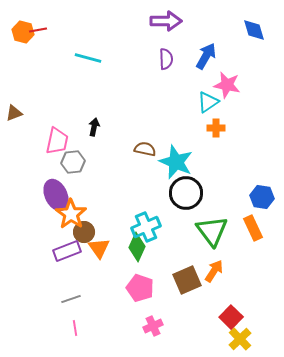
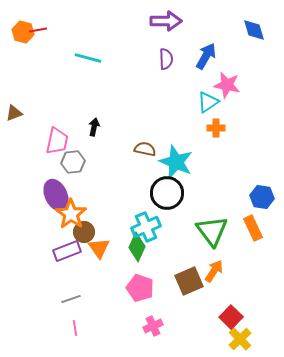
black circle: moved 19 px left
brown square: moved 2 px right, 1 px down
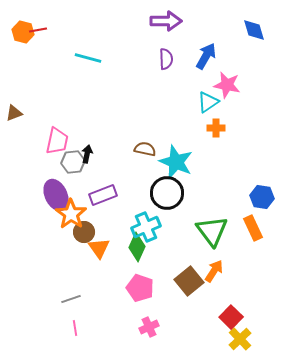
black arrow: moved 7 px left, 27 px down
purple rectangle: moved 36 px right, 56 px up
brown square: rotated 16 degrees counterclockwise
pink cross: moved 4 px left, 1 px down
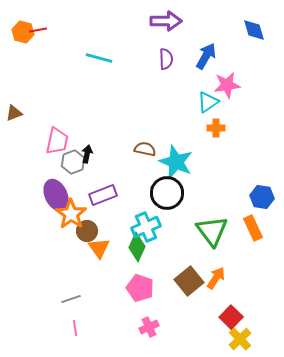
cyan line: moved 11 px right
pink star: rotated 20 degrees counterclockwise
gray hexagon: rotated 15 degrees counterclockwise
brown circle: moved 3 px right, 1 px up
orange arrow: moved 2 px right, 7 px down
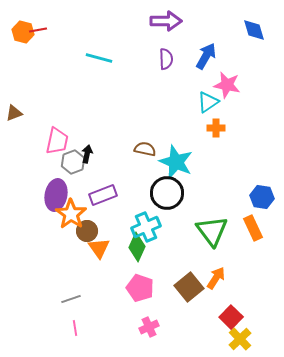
pink star: rotated 20 degrees clockwise
purple ellipse: rotated 36 degrees clockwise
brown square: moved 6 px down
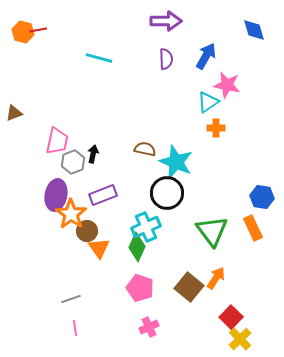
black arrow: moved 6 px right
brown square: rotated 12 degrees counterclockwise
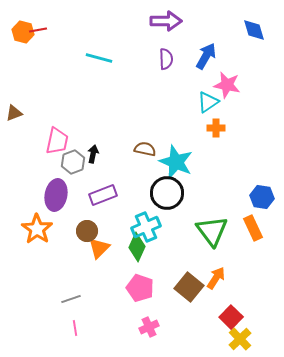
orange star: moved 34 px left, 15 px down
orange triangle: rotated 20 degrees clockwise
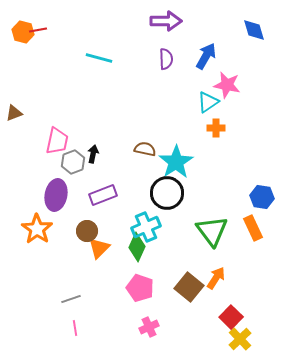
cyan star: rotated 16 degrees clockwise
